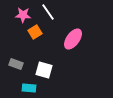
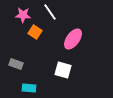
white line: moved 2 px right
orange square: rotated 24 degrees counterclockwise
white square: moved 19 px right
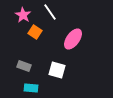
pink star: rotated 28 degrees clockwise
gray rectangle: moved 8 px right, 2 px down
white square: moved 6 px left
cyan rectangle: moved 2 px right
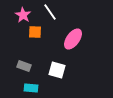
orange square: rotated 32 degrees counterclockwise
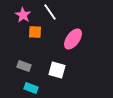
cyan rectangle: rotated 16 degrees clockwise
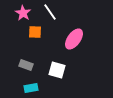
pink star: moved 2 px up
pink ellipse: moved 1 px right
gray rectangle: moved 2 px right, 1 px up
cyan rectangle: rotated 32 degrees counterclockwise
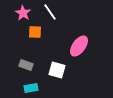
pink ellipse: moved 5 px right, 7 px down
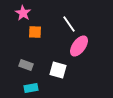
white line: moved 19 px right, 12 px down
white square: moved 1 px right
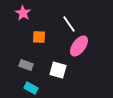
orange square: moved 4 px right, 5 px down
cyan rectangle: rotated 40 degrees clockwise
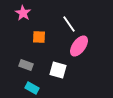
cyan rectangle: moved 1 px right
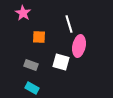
white line: rotated 18 degrees clockwise
pink ellipse: rotated 25 degrees counterclockwise
gray rectangle: moved 5 px right
white square: moved 3 px right, 8 px up
